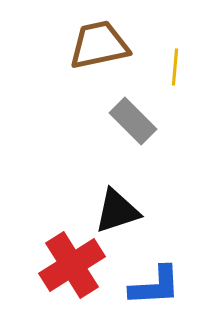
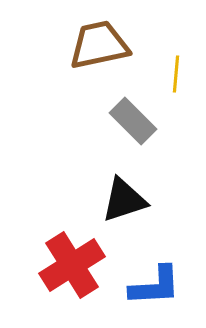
yellow line: moved 1 px right, 7 px down
black triangle: moved 7 px right, 11 px up
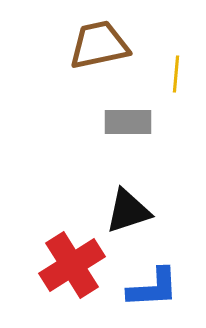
gray rectangle: moved 5 px left, 1 px down; rotated 45 degrees counterclockwise
black triangle: moved 4 px right, 11 px down
blue L-shape: moved 2 px left, 2 px down
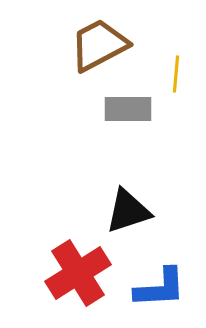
brown trapezoid: rotated 16 degrees counterclockwise
gray rectangle: moved 13 px up
red cross: moved 6 px right, 8 px down
blue L-shape: moved 7 px right
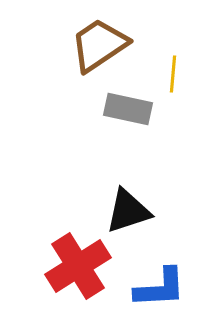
brown trapezoid: rotated 6 degrees counterclockwise
yellow line: moved 3 px left
gray rectangle: rotated 12 degrees clockwise
red cross: moved 7 px up
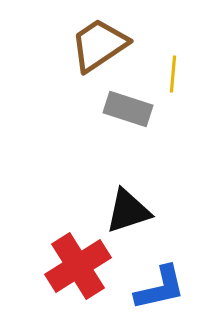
gray rectangle: rotated 6 degrees clockwise
blue L-shape: rotated 10 degrees counterclockwise
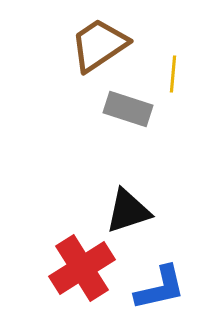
red cross: moved 4 px right, 2 px down
